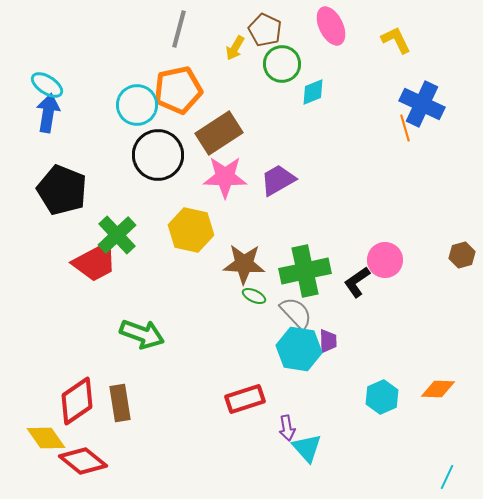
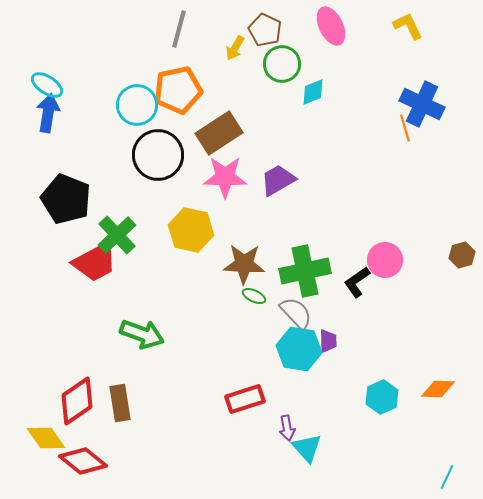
yellow L-shape at (396, 40): moved 12 px right, 14 px up
black pentagon at (62, 190): moved 4 px right, 9 px down
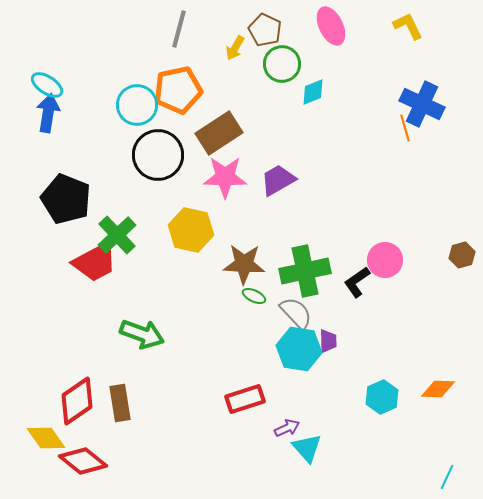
purple arrow at (287, 428): rotated 105 degrees counterclockwise
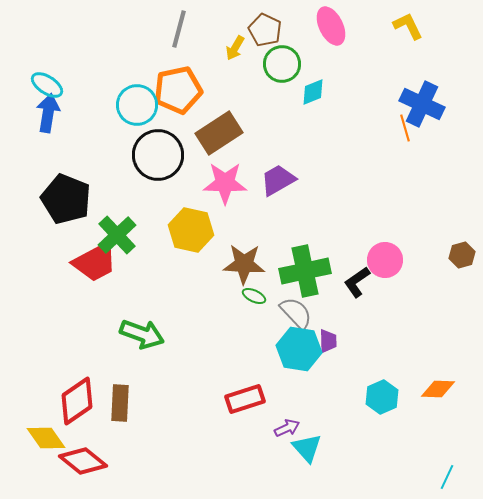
pink star at (225, 177): moved 6 px down
brown rectangle at (120, 403): rotated 12 degrees clockwise
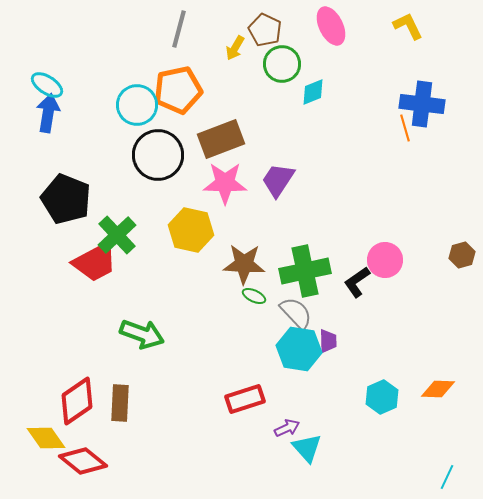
blue cross at (422, 104): rotated 18 degrees counterclockwise
brown rectangle at (219, 133): moved 2 px right, 6 px down; rotated 12 degrees clockwise
purple trapezoid at (278, 180): rotated 27 degrees counterclockwise
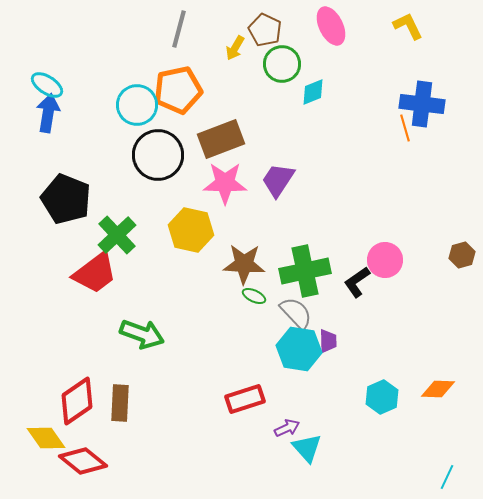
red trapezoid at (95, 262): moved 11 px down; rotated 9 degrees counterclockwise
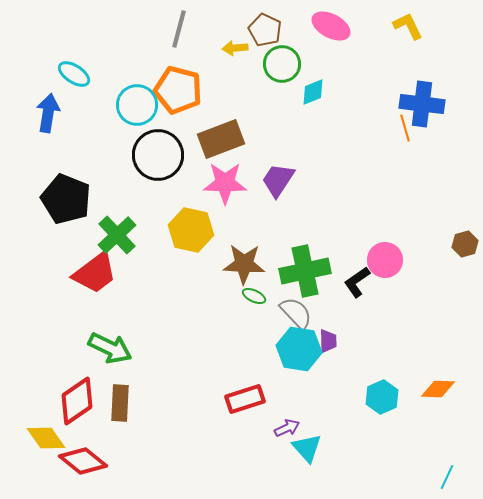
pink ellipse at (331, 26): rotated 36 degrees counterclockwise
yellow arrow at (235, 48): rotated 55 degrees clockwise
cyan ellipse at (47, 85): moved 27 px right, 11 px up
orange pentagon at (178, 90): rotated 27 degrees clockwise
brown hexagon at (462, 255): moved 3 px right, 11 px up
green arrow at (142, 334): moved 32 px left, 14 px down; rotated 6 degrees clockwise
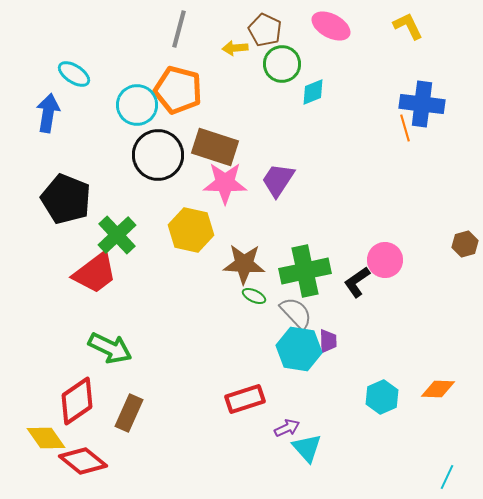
brown rectangle at (221, 139): moved 6 px left, 8 px down; rotated 39 degrees clockwise
brown rectangle at (120, 403): moved 9 px right, 10 px down; rotated 21 degrees clockwise
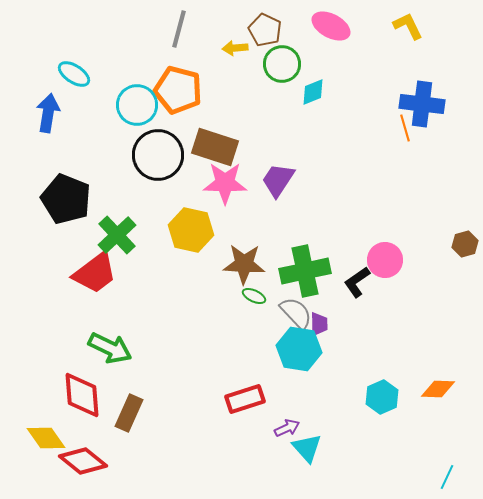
purple trapezoid at (328, 341): moved 9 px left, 17 px up
red diamond at (77, 401): moved 5 px right, 6 px up; rotated 60 degrees counterclockwise
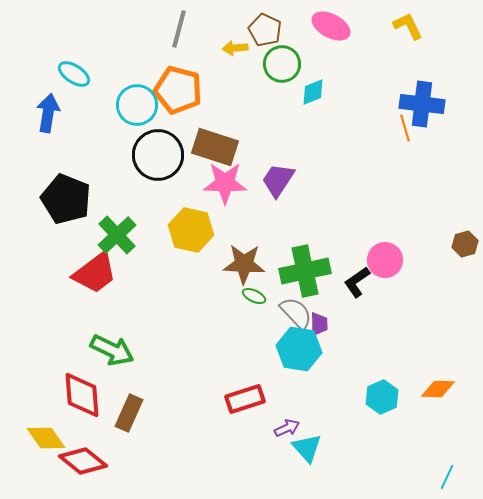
green arrow at (110, 348): moved 2 px right, 2 px down
